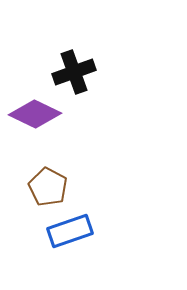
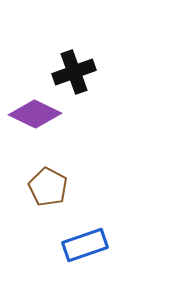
blue rectangle: moved 15 px right, 14 px down
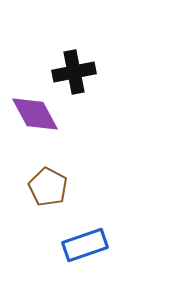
black cross: rotated 9 degrees clockwise
purple diamond: rotated 36 degrees clockwise
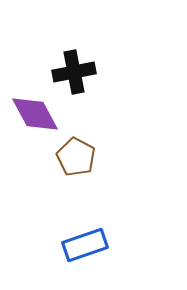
brown pentagon: moved 28 px right, 30 px up
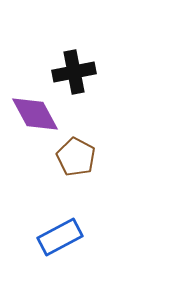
blue rectangle: moved 25 px left, 8 px up; rotated 9 degrees counterclockwise
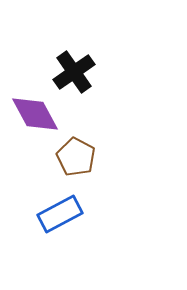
black cross: rotated 24 degrees counterclockwise
blue rectangle: moved 23 px up
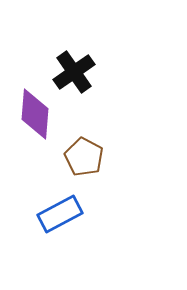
purple diamond: rotated 33 degrees clockwise
brown pentagon: moved 8 px right
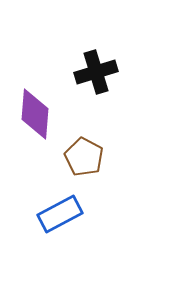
black cross: moved 22 px right; rotated 18 degrees clockwise
